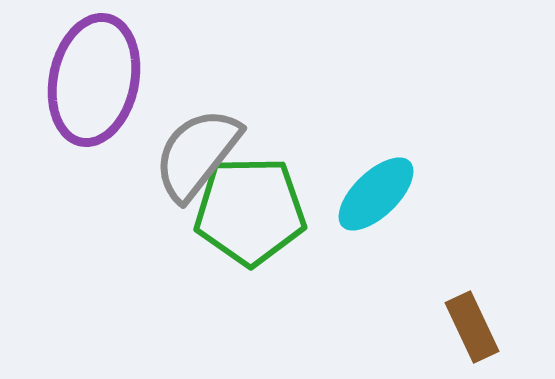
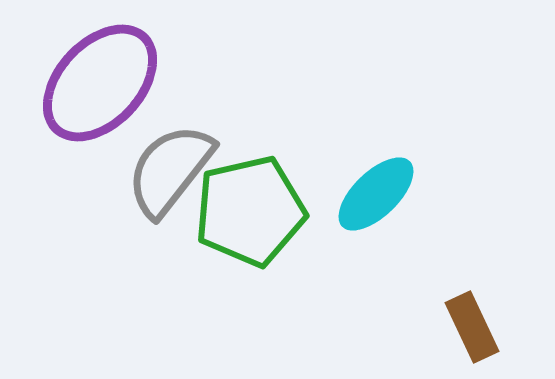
purple ellipse: moved 6 px right, 3 px down; rotated 31 degrees clockwise
gray semicircle: moved 27 px left, 16 px down
green pentagon: rotated 12 degrees counterclockwise
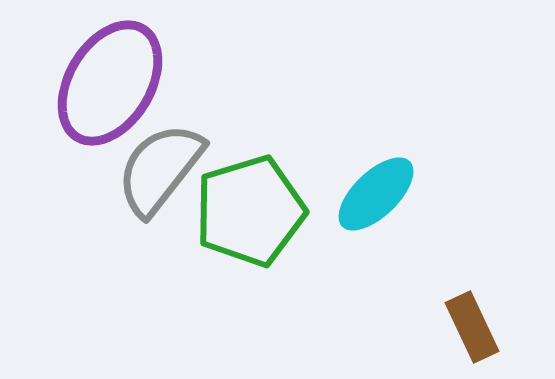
purple ellipse: moved 10 px right; rotated 12 degrees counterclockwise
gray semicircle: moved 10 px left, 1 px up
green pentagon: rotated 4 degrees counterclockwise
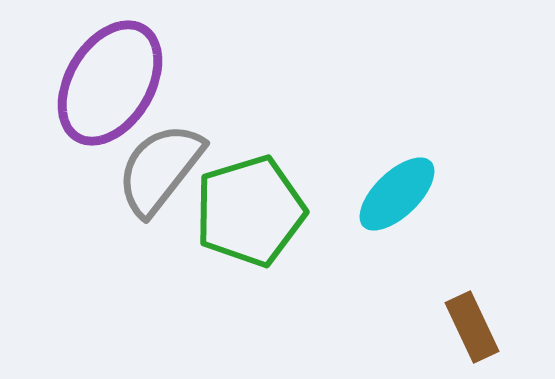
cyan ellipse: moved 21 px right
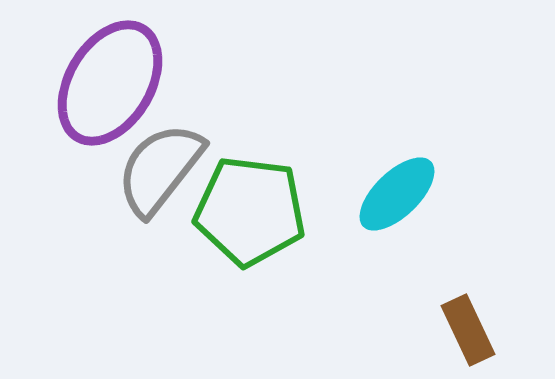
green pentagon: rotated 24 degrees clockwise
brown rectangle: moved 4 px left, 3 px down
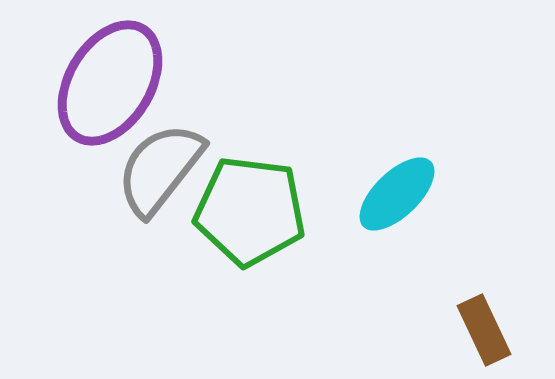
brown rectangle: moved 16 px right
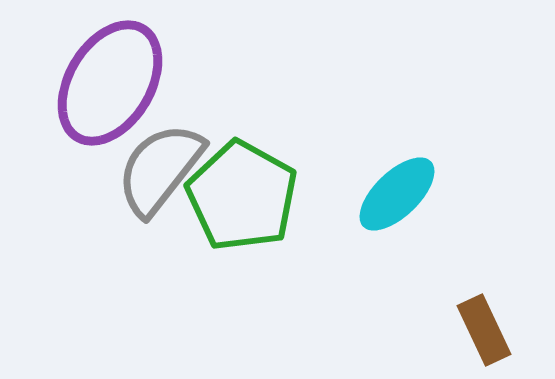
green pentagon: moved 8 px left, 15 px up; rotated 22 degrees clockwise
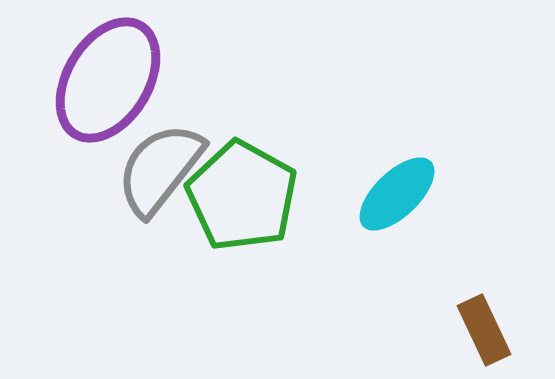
purple ellipse: moved 2 px left, 3 px up
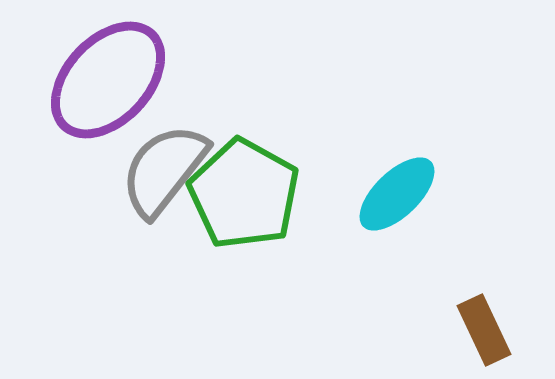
purple ellipse: rotated 12 degrees clockwise
gray semicircle: moved 4 px right, 1 px down
green pentagon: moved 2 px right, 2 px up
